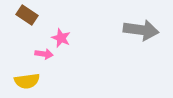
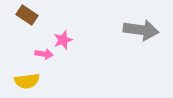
pink star: moved 2 px right, 2 px down; rotated 30 degrees clockwise
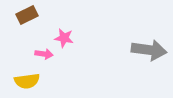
brown rectangle: rotated 60 degrees counterclockwise
gray arrow: moved 8 px right, 20 px down
pink star: moved 1 px right, 2 px up; rotated 30 degrees clockwise
